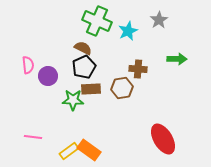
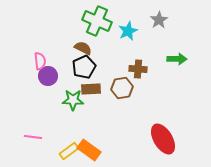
pink semicircle: moved 12 px right, 4 px up
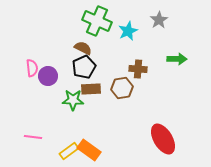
pink semicircle: moved 8 px left, 7 px down
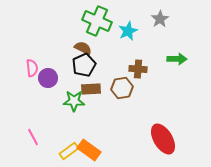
gray star: moved 1 px right, 1 px up
black pentagon: moved 2 px up
purple circle: moved 2 px down
green star: moved 1 px right, 1 px down
pink line: rotated 54 degrees clockwise
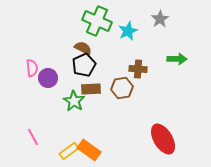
green star: rotated 30 degrees clockwise
